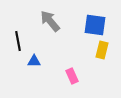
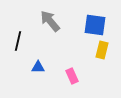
black line: rotated 24 degrees clockwise
blue triangle: moved 4 px right, 6 px down
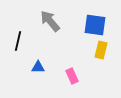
yellow rectangle: moved 1 px left
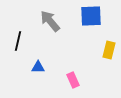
blue square: moved 4 px left, 9 px up; rotated 10 degrees counterclockwise
yellow rectangle: moved 8 px right
pink rectangle: moved 1 px right, 4 px down
